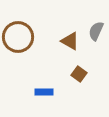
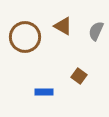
brown circle: moved 7 px right
brown triangle: moved 7 px left, 15 px up
brown square: moved 2 px down
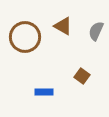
brown square: moved 3 px right
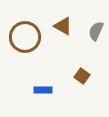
blue rectangle: moved 1 px left, 2 px up
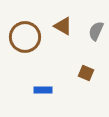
brown square: moved 4 px right, 3 px up; rotated 14 degrees counterclockwise
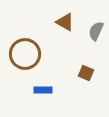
brown triangle: moved 2 px right, 4 px up
brown circle: moved 17 px down
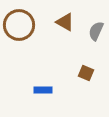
brown circle: moved 6 px left, 29 px up
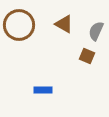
brown triangle: moved 1 px left, 2 px down
brown square: moved 1 px right, 17 px up
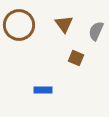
brown triangle: rotated 24 degrees clockwise
brown square: moved 11 px left, 2 px down
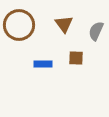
brown square: rotated 21 degrees counterclockwise
blue rectangle: moved 26 px up
